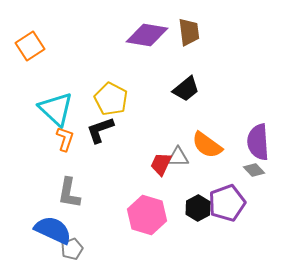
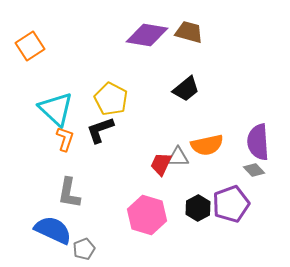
brown trapezoid: rotated 68 degrees counterclockwise
orange semicircle: rotated 48 degrees counterclockwise
purple pentagon: moved 4 px right, 1 px down
gray pentagon: moved 12 px right
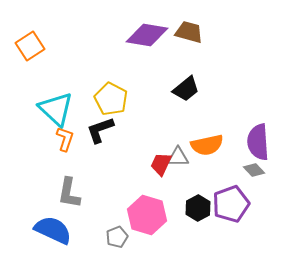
gray pentagon: moved 33 px right, 12 px up
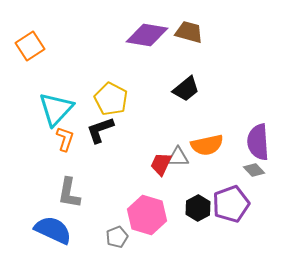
cyan triangle: rotated 30 degrees clockwise
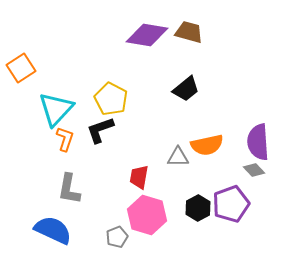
orange square: moved 9 px left, 22 px down
red trapezoid: moved 22 px left, 13 px down; rotated 15 degrees counterclockwise
gray L-shape: moved 4 px up
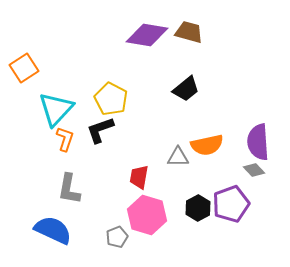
orange square: moved 3 px right
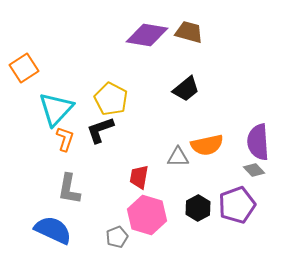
purple pentagon: moved 6 px right, 1 px down
